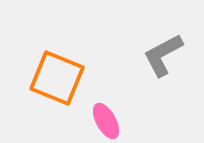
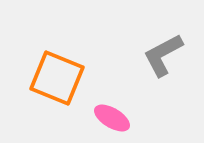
pink ellipse: moved 6 px right, 3 px up; rotated 30 degrees counterclockwise
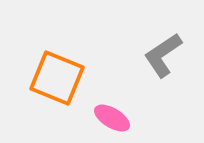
gray L-shape: rotated 6 degrees counterclockwise
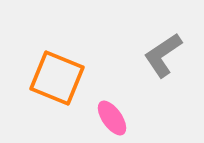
pink ellipse: rotated 24 degrees clockwise
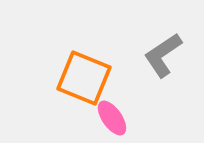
orange square: moved 27 px right
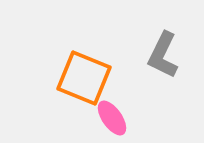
gray L-shape: rotated 30 degrees counterclockwise
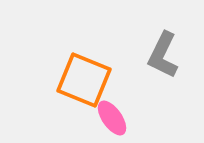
orange square: moved 2 px down
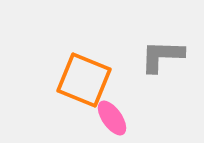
gray L-shape: moved 1 px left, 1 px down; rotated 66 degrees clockwise
